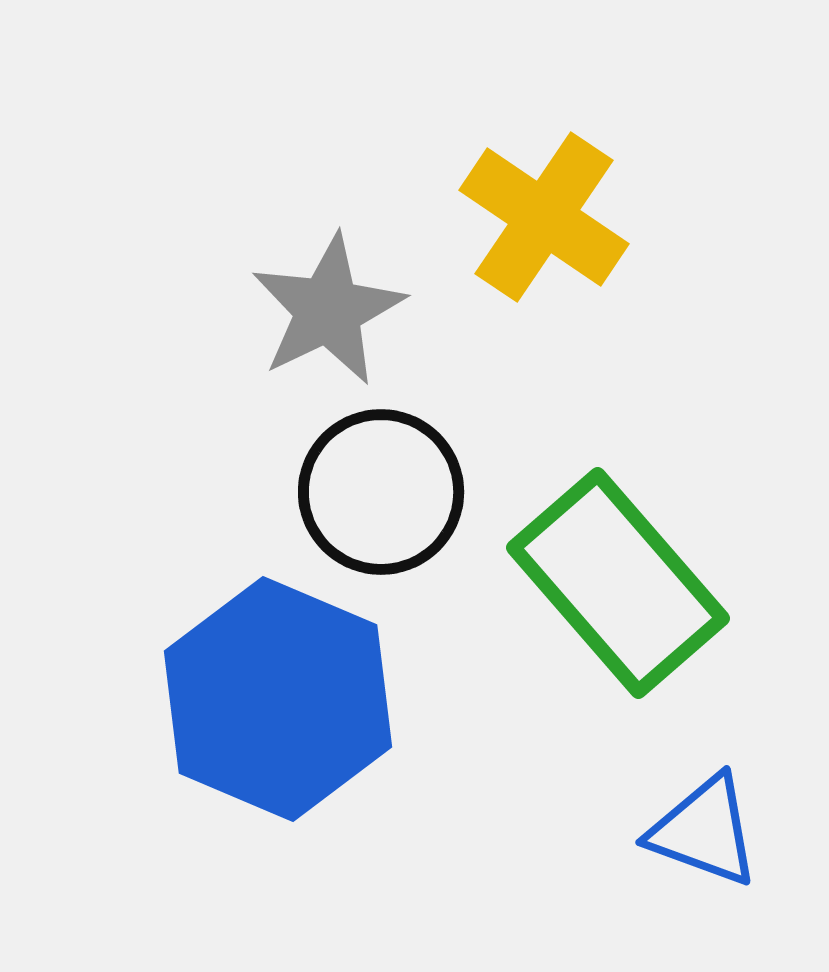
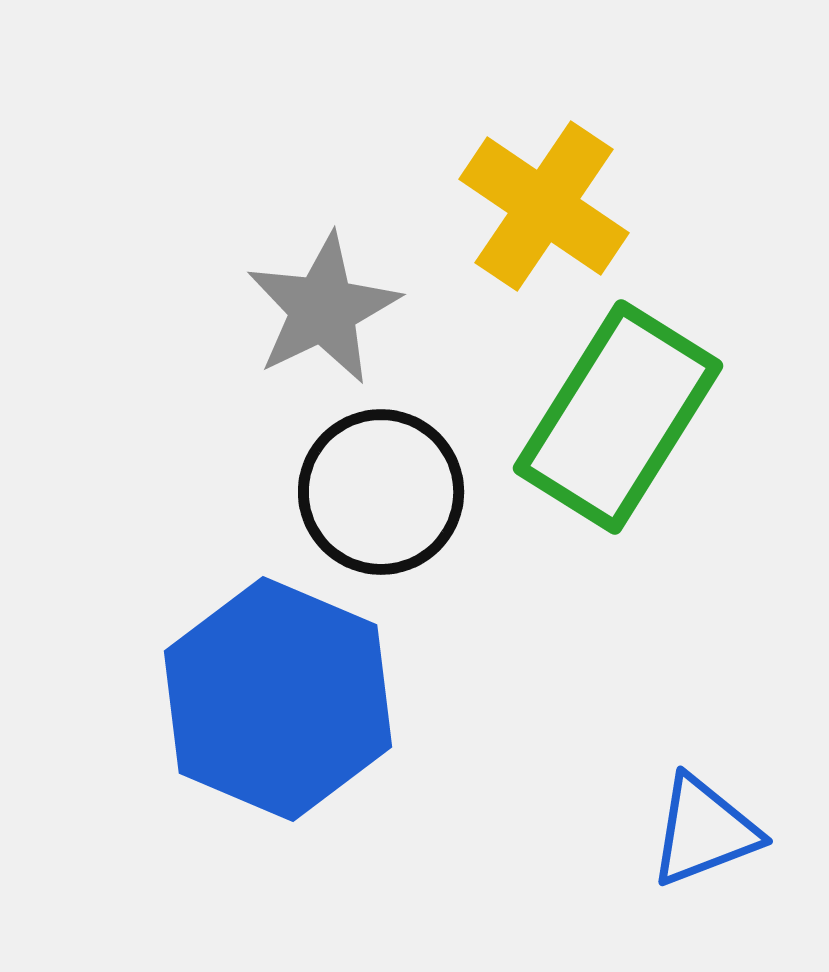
yellow cross: moved 11 px up
gray star: moved 5 px left, 1 px up
green rectangle: moved 166 px up; rotated 73 degrees clockwise
blue triangle: rotated 41 degrees counterclockwise
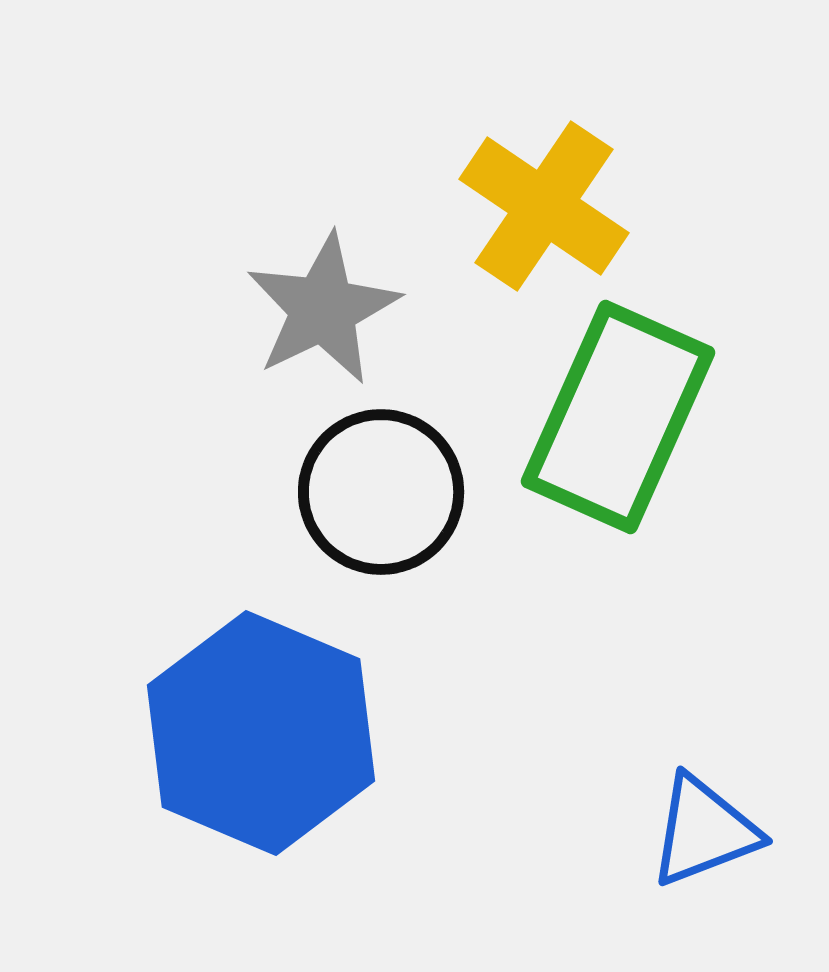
green rectangle: rotated 8 degrees counterclockwise
blue hexagon: moved 17 px left, 34 px down
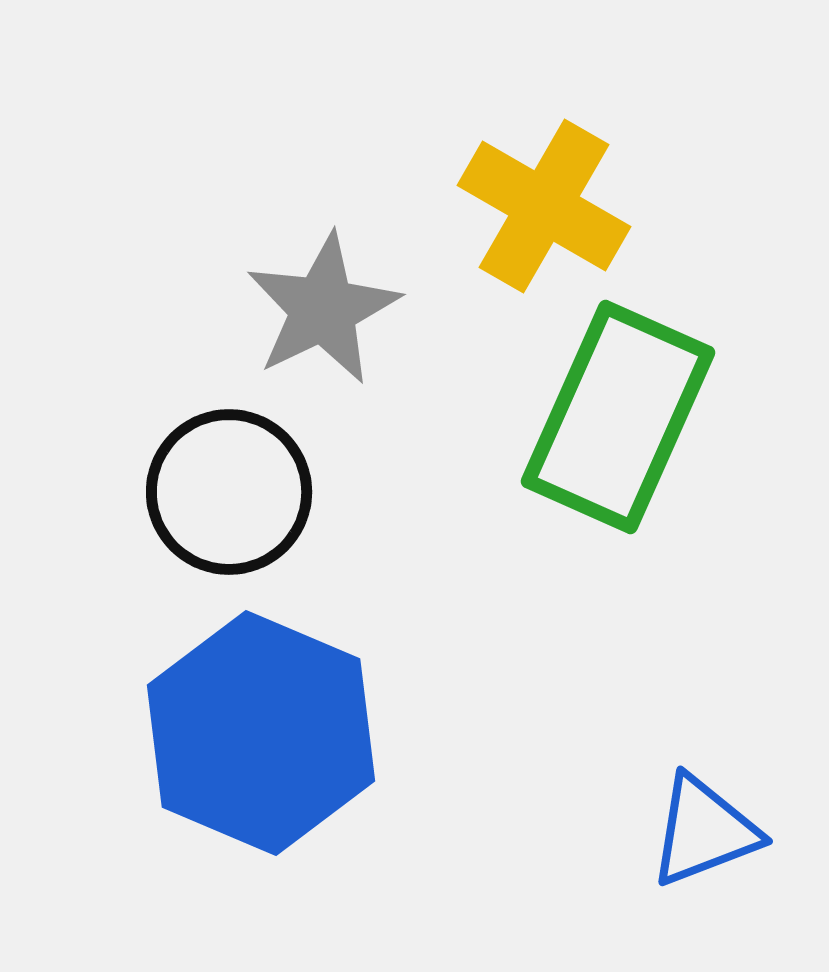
yellow cross: rotated 4 degrees counterclockwise
black circle: moved 152 px left
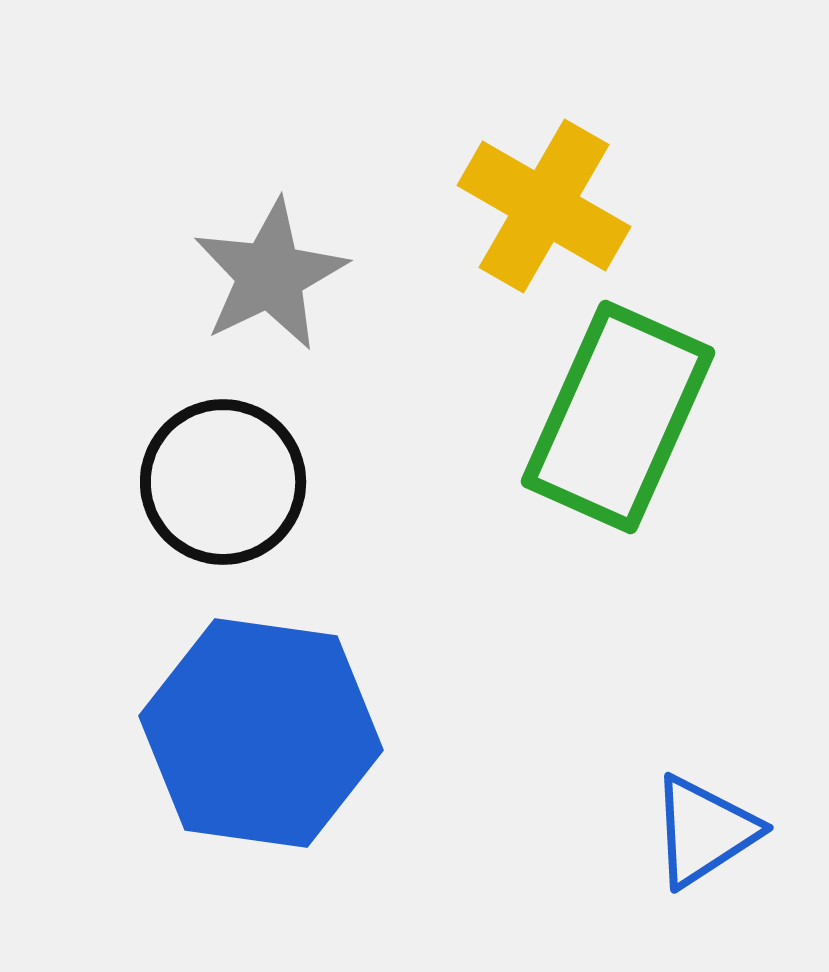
gray star: moved 53 px left, 34 px up
black circle: moved 6 px left, 10 px up
blue hexagon: rotated 15 degrees counterclockwise
blue triangle: rotated 12 degrees counterclockwise
